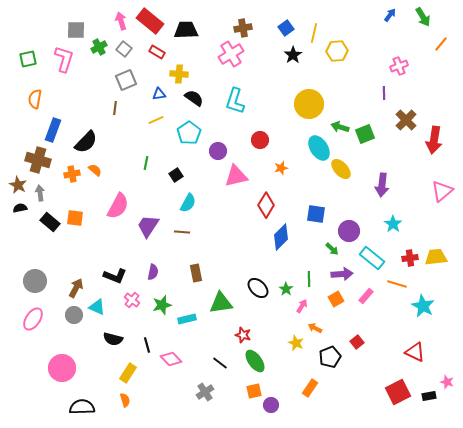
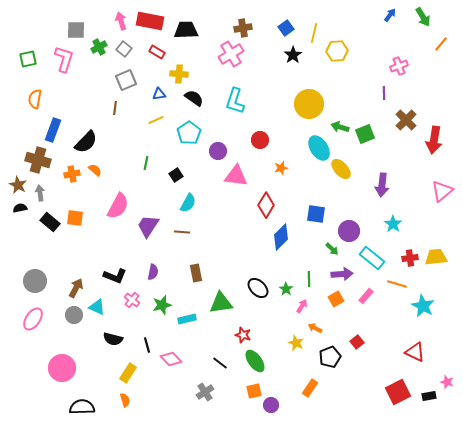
red rectangle at (150, 21): rotated 28 degrees counterclockwise
pink triangle at (236, 176): rotated 20 degrees clockwise
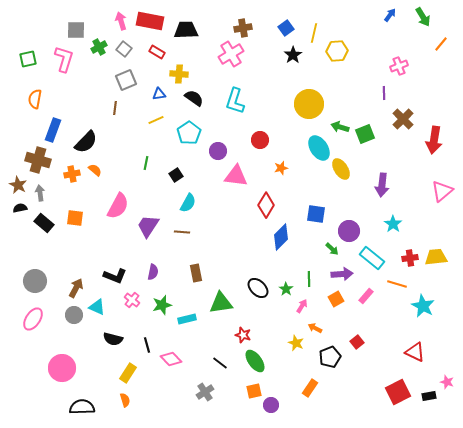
brown cross at (406, 120): moved 3 px left, 1 px up
yellow ellipse at (341, 169): rotated 10 degrees clockwise
black rectangle at (50, 222): moved 6 px left, 1 px down
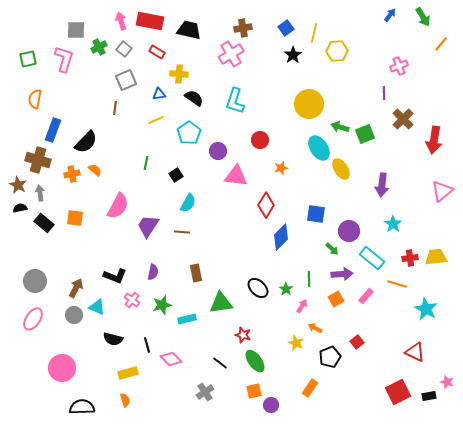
black trapezoid at (186, 30): moved 3 px right; rotated 15 degrees clockwise
cyan star at (423, 306): moved 3 px right, 3 px down
yellow rectangle at (128, 373): rotated 42 degrees clockwise
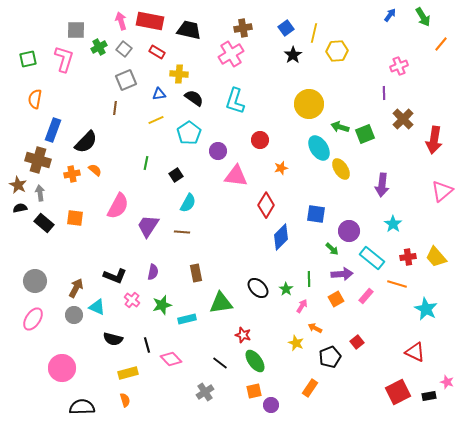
yellow trapezoid at (436, 257): rotated 125 degrees counterclockwise
red cross at (410, 258): moved 2 px left, 1 px up
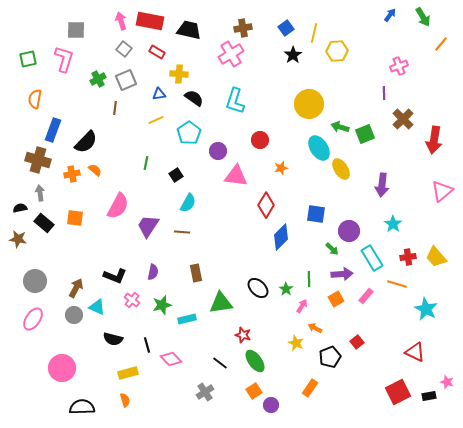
green cross at (99, 47): moved 1 px left, 32 px down
brown star at (18, 185): moved 54 px down; rotated 18 degrees counterclockwise
cyan rectangle at (372, 258): rotated 20 degrees clockwise
orange square at (254, 391): rotated 21 degrees counterclockwise
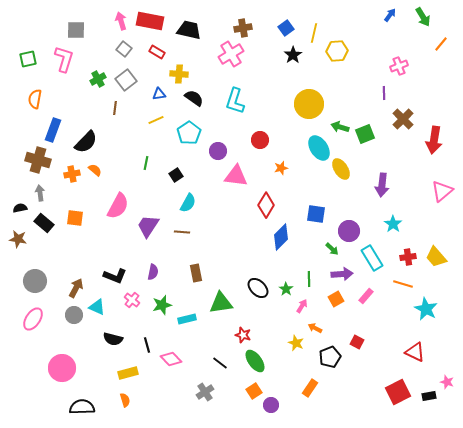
gray square at (126, 80): rotated 15 degrees counterclockwise
orange line at (397, 284): moved 6 px right
red square at (357, 342): rotated 24 degrees counterclockwise
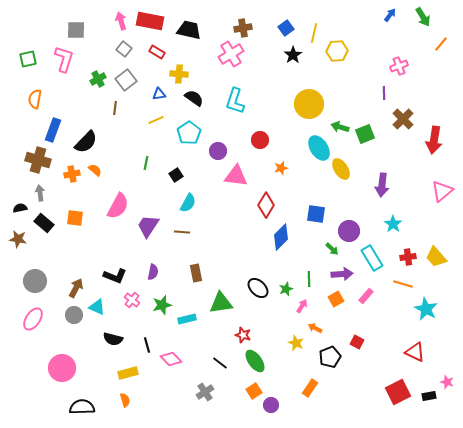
green star at (286, 289): rotated 16 degrees clockwise
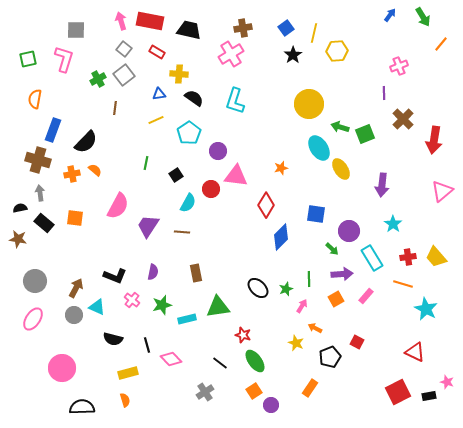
gray square at (126, 80): moved 2 px left, 5 px up
red circle at (260, 140): moved 49 px left, 49 px down
green triangle at (221, 303): moved 3 px left, 4 px down
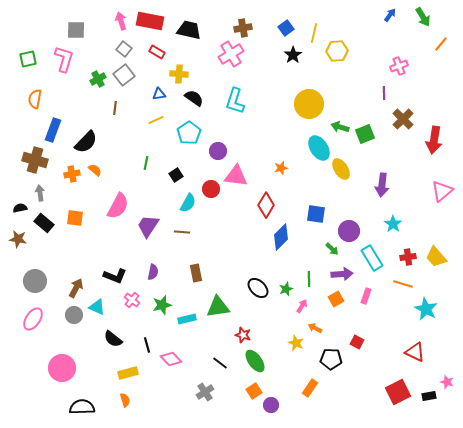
brown cross at (38, 160): moved 3 px left
pink rectangle at (366, 296): rotated 21 degrees counterclockwise
black semicircle at (113, 339): rotated 24 degrees clockwise
black pentagon at (330, 357): moved 1 px right, 2 px down; rotated 25 degrees clockwise
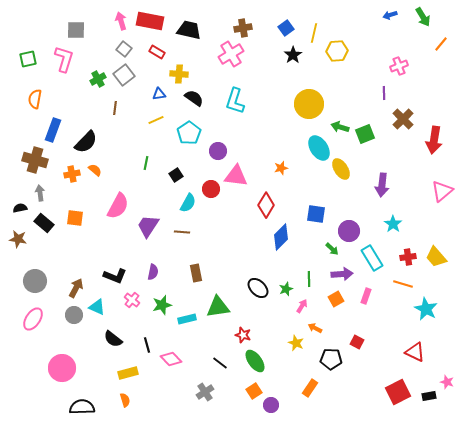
blue arrow at (390, 15): rotated 144 degrees counterclockwise
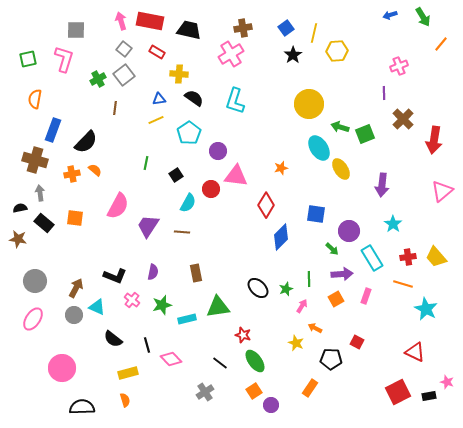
blue triangle at (159, 94): moved 5 px down
